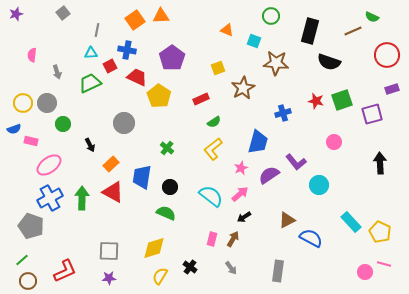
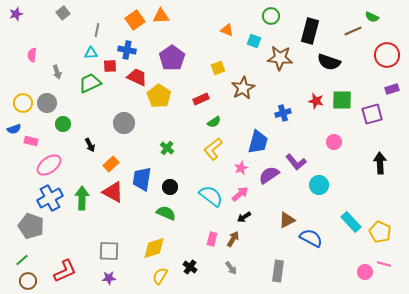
brown star at (276, 63): moved 4 px right, 5 px up
red square at (110, 66): rotated 24 degrees clockwise
green square at (342, 100): rotated 20 degrees clockwise
blue trapezoid at (142, 177): moved 2 px down
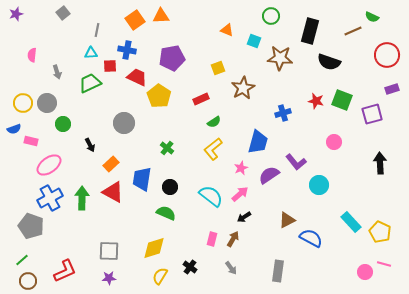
purple pentagon at (172, 58): rotated 25 degrees clockwise
green square at (342, 100): rotated 20 degrees clockwise
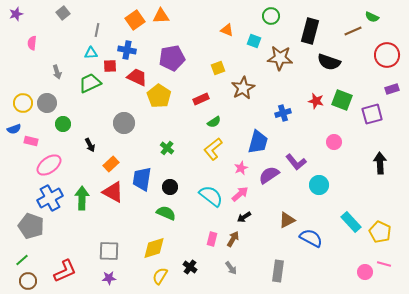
pink semicircle at (32, 55): moved 12 px up
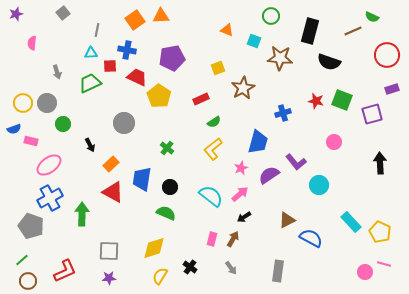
green arrow at (82, 198): moved 16 px down
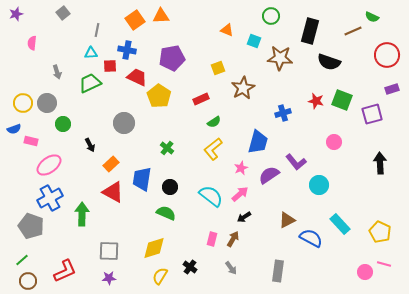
cyan rectangle at (351, 222): moved 11 px left, 2 px down
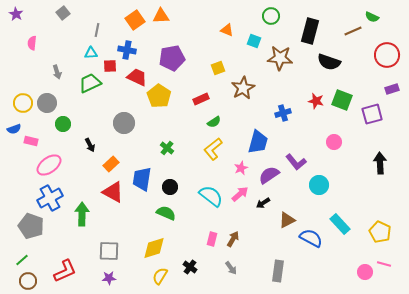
purple star at (16, 14): rotated 24 degrees counterclockwise
black arrow at (244, 217): moved 19 px right, 14 px up
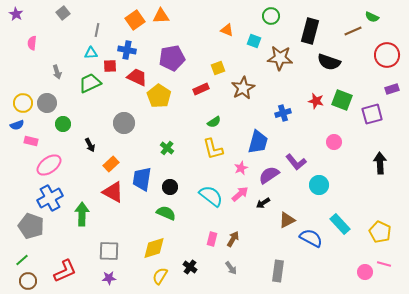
red rectangle at (201, 99): moved 10 px up
blue semicircle at (14, 129): moved 3 px right, 4 px up
yellow L-shape at (213, 149): rotated 65 degrees counterclockwise
